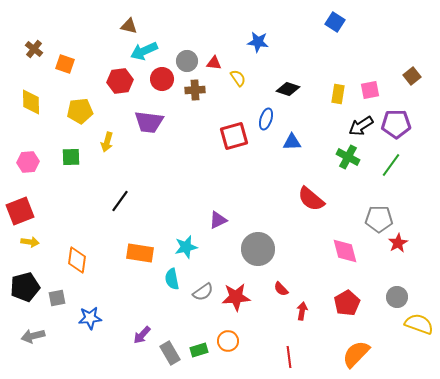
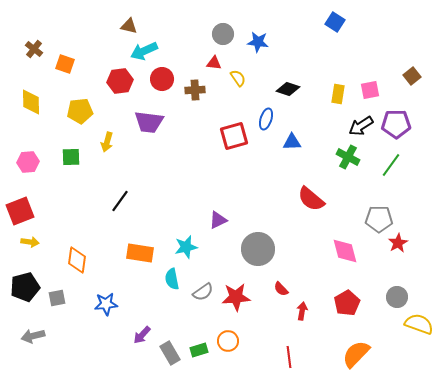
gray circle at (187, 61): moved 36 px right, 27 px up
blue star at (90, 318): moved 16 px right, 14 px up
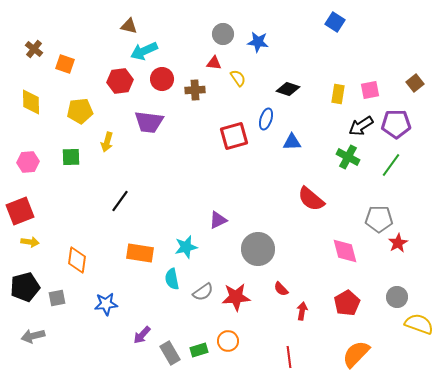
brown square at (412, 76): moved 3 px right, 7 px down
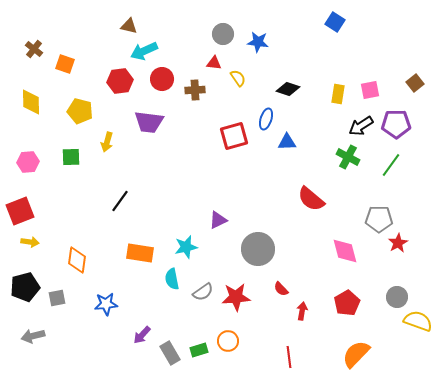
yellow pentagon at (80, 111): rotated 20 degrees clockwise
blue triangle at (292, 142): moved 5 px left
yellow semicircle at (419, 324): moved 1 px left, 3 px up
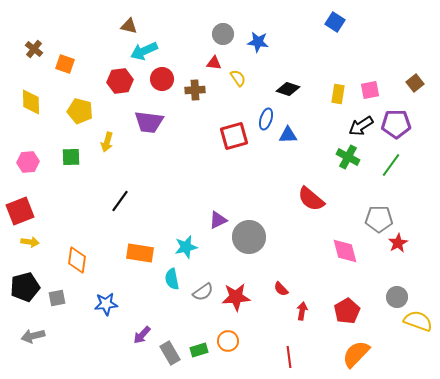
blue triangle at (287, 142): moved 1 px right, 7 px up
gray circle at (258, 249): moved 9 px left, 12 px up
red pentagon at (347, 303): moved 8 px down
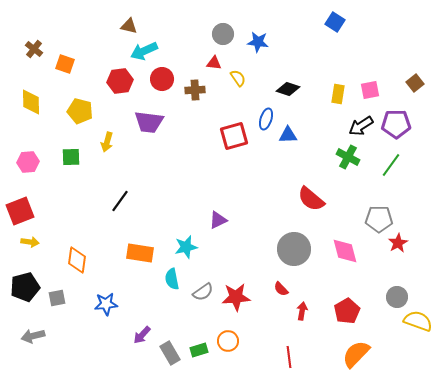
gray circle at (249, 237): moved 45 px right, 12 px down
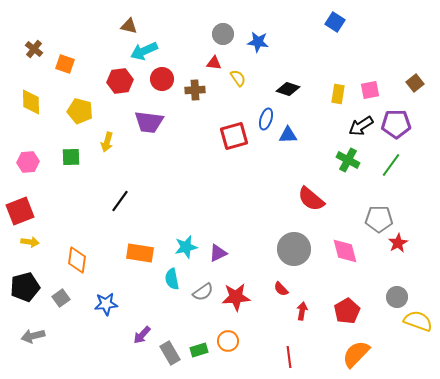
green cross at (348, 157): moved 3 px down
purple triangle at (218, 220): moved 33 px down
gray square at (57, 298): moved 4 px right; rotated 24 degrees counterclockwise
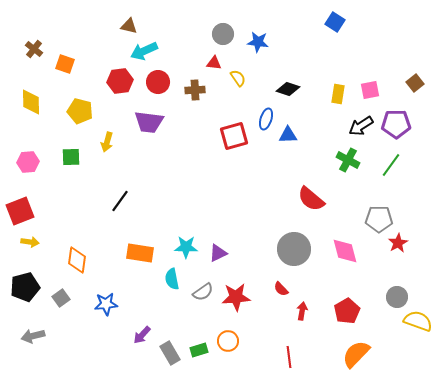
red circle at (162, 79): moved 4 px left, 3 px down
cyan star at (186, 247): rotated 15 degrees clockwise
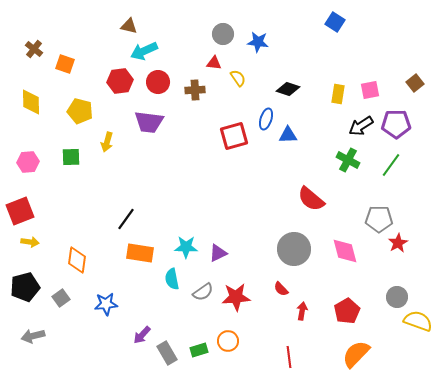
black line at (120, 201): moved 6 px right, 18 px down
gray rectangle at (170, 353): moved 3 px left
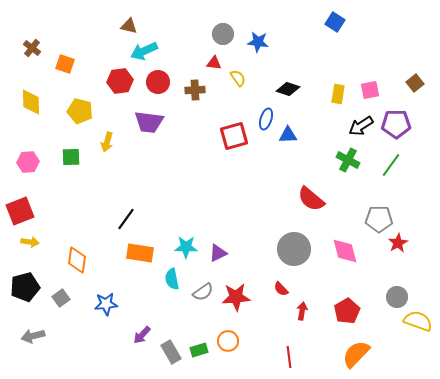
brown cross at (34, 49): moved 2 px left, 1 px up
gray rectangle at (167, 353): moved 4 px right, 1 px up
